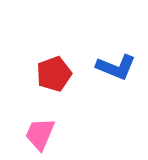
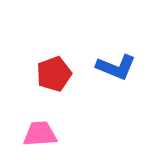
pink trapezoid: rotated 63 degrees clockwise
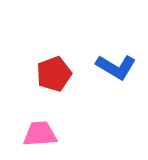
blue L-shape: rotated 9 degrees clockwise
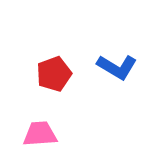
blue L-shape: moved 1 px right
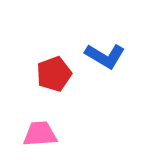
blue L-shape: moved 12 px left, 11 px up
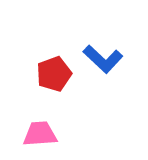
blue L-shape: moved 2 px left, 3 px down; rotated 12 degrees clockwise
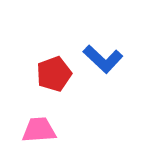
pink trapezoid: moved 1 px left, 4 px up
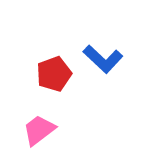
pink trapezoid: rotated 33 degrees counterclockwise
